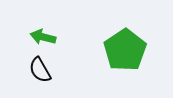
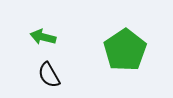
black semicircle: moved 9 px right, 5 px down
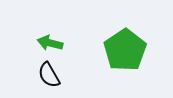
green arrow: moved 7 px right, 6 px down
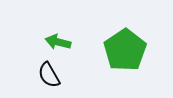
green arrow: moved 8 px right, 1 px up
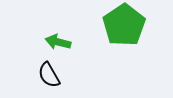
green pentagon: moved 1 px left, 25 px up
